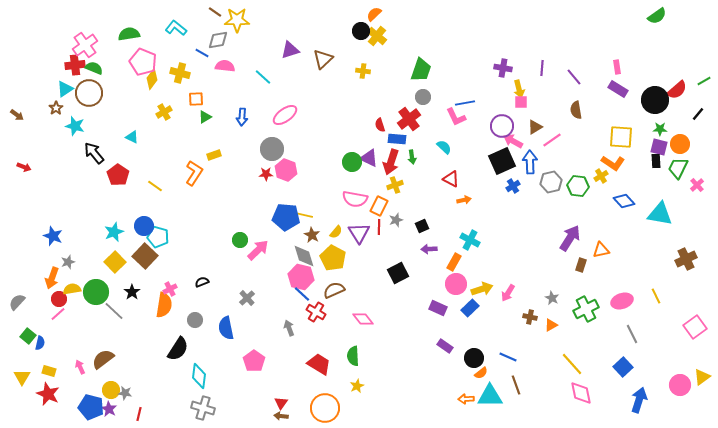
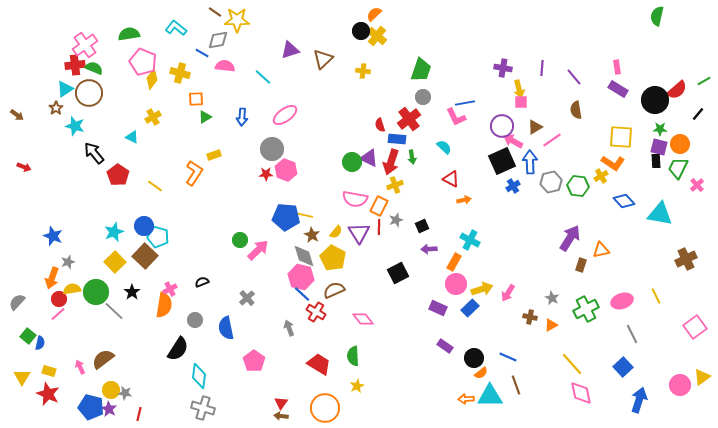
green semicircle at (657, 16): rotated 138 degrees clockwise
yellow cross at (164, 112): moved 11 px left, 5 px down
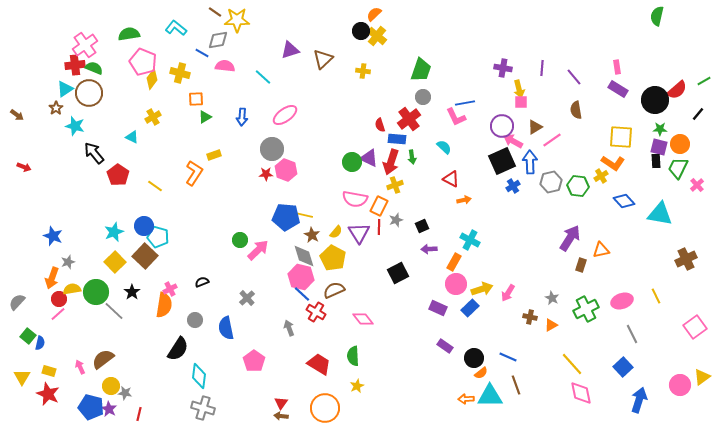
yellow circle at (111, 390): moved 4 px up
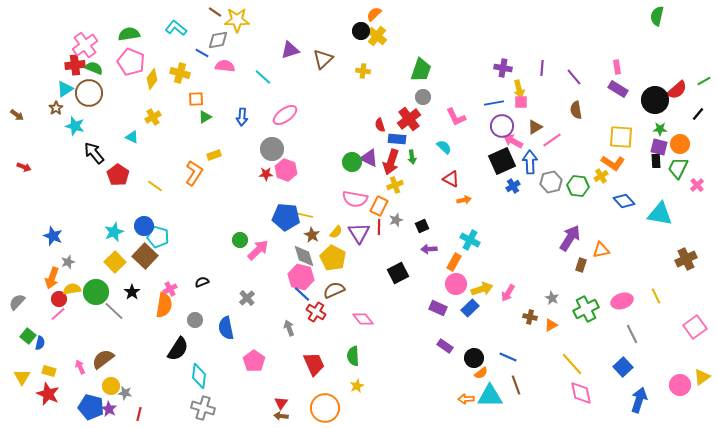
pink pentagon at (143, 62): moved 12 px left
blue line at (465, 103): moved 29 px right
red trapezoid at (319, 364): moved 5 px left; rotated 35 degrees clockwise
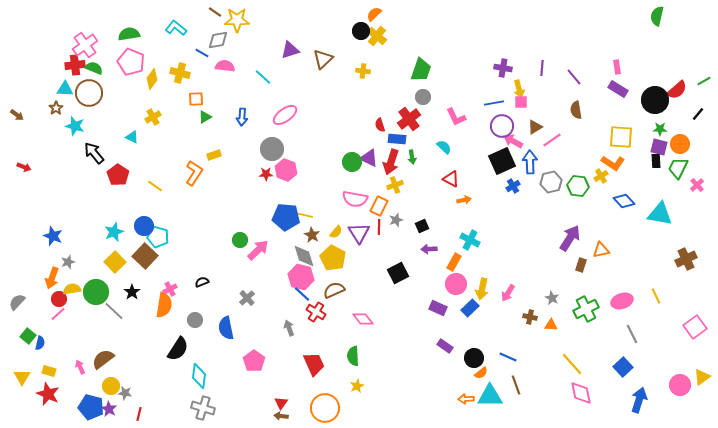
cyan triangle at (65, 89): rotated 36 degrees clockwise
yellow arrow at (482, 289): rotated 120 degrees clockwise
orange triangle at (551, 325): rotated 32 degrees clockwise
